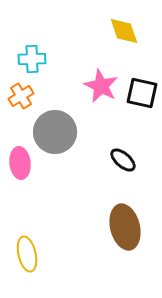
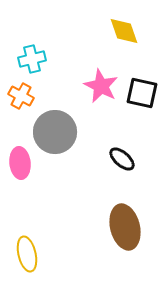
cyan cross: rotated 12 degrees counterclockwise
orange cross: rotated 30 degrees counterclockwise
black ellipse: moved 1 px left, 1 px up
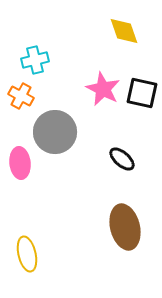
cyan cross: moved 3 px right, 1 px down
pink star: moved 2 px right, 3 px down
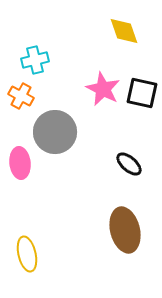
black ellipse: moved 7 px right, 5 px down
brown ellipse: moved 3 px down
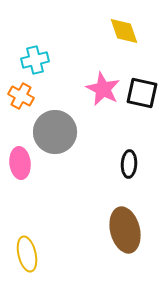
black ellipse: rotated 52 degrees clockwise
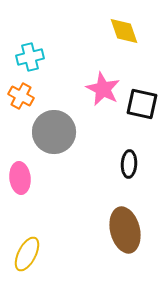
cyan cross: moved 5 px left, 3 px up
black square: moved 11 px down
gray circle: moved 1 px left
pink ellipse: moved 15 px down
yellow ellipse: rotated 40 degrees clockwise
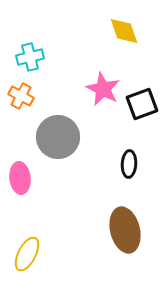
black square: rotated 32 degrees counterclockwise
gray circle: moved 4 px right, 5 px down
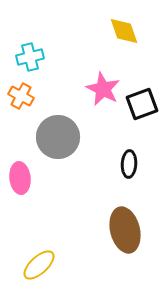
yellow ellipse: moved 12 px right, 11 px down; rotated 20 degrees clockwise
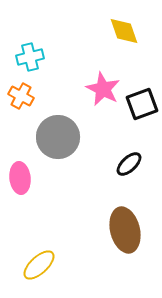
black ellipse: rotated 44 degrees clockwise
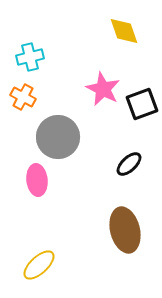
orange cross: moved 2 px right, 1 px down
pink ellipse: moved 17 px right, 2 px down
